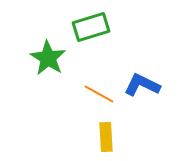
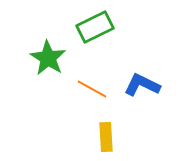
green rectangle: moved 4 px right; rotated 9 degrees counterclockwise
orange line: moved 7 px left, 5 px up
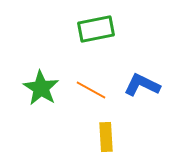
green rectangle: moved 1 px right, 2 px down; rotated 15 degrees clockwise
green star: moved 7 px left, 30 px down
orange line: moved 1 px left, 1 px down
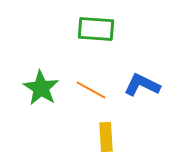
green rectangle: rotated 15 degrees clockwise
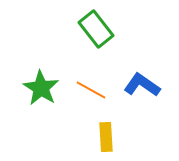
green rectangle: rotated 48 degrees clockwise
blue L-shape: rotated 9 degrees clockwise
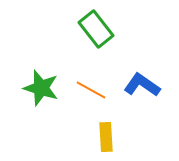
green star: rotated 15 degrees counterclockwise
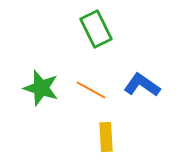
green rectangle: rotated 12 degrees clockwise
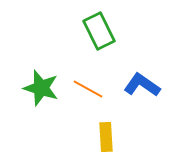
green rectangle: moved 3 px right, 2 px down
orange line: moved 3 px left, 1 px up
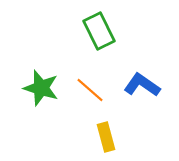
orange line: moved 2 px right, 1 px down; rotated 12 degrees clockwise
yellow rectangle: rotated 12 degrees counterclockwise
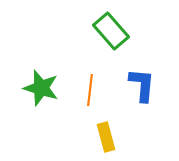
green rectangle: moved 12 px right; rotated 15 degrees counterclockwise
blue L-shape: rotated 60 degrees clockwise
orange line: rotated 56 degrees clockwise
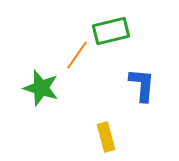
green rectangle: rotated 63 degrees counterclockwise
orange line: moved 13 px left, 35 px up; rotated 28 degrees clockwise
